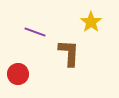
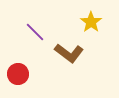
purple line: rotated 25 degrees clockwise
brown L-shape: rotated 124 degrees clockwise
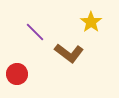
red circle: moved 1 px left
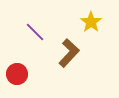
brown L-shape: rotated 84 degrees counterclockwise
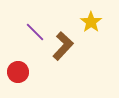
brown L-shape: moved 6 px left, 7 px up
red circle: moved 1 px right, 2 px up
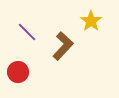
yellow star: moved 1 px up
purple line: moved 8 px left
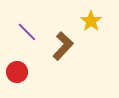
red circle: moved 1 px left
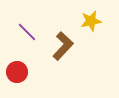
yellow star: rotated 25 degrees clockwise
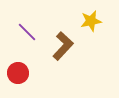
red circle: moved 1 px right, 1 px down
